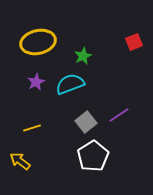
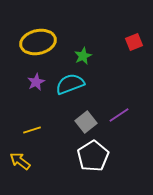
yellow line: moved 2 px down
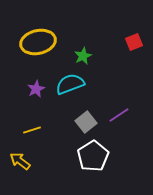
purple star: moved 7 px down
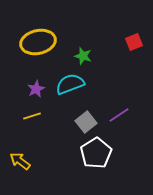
green star: rotated 30 degrees counterclockwise
yellow line: moved 14 px up
white pentagon: moved 3 px right, 3 px up
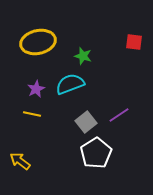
red square: rotated 30 degrees clockwise
yellow line: moved 2 px up; rotated 30 degrees clockwise
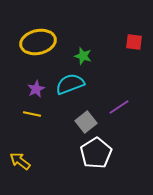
purple line: moved 8 px up
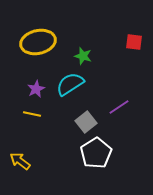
cyan semicircle: rotated 12 degrees counterclockwise
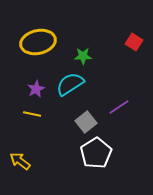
red square: rotated 24 degrees clockwise
green star: rotated 18 degrees counterclockwise
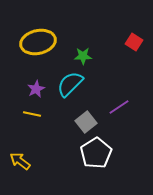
cyan semicircle: rotated 12 degrees counterclockwise
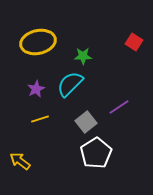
yellow line: moved 8 px right, 5 px down; rotated 30 degrees counterclockwise
